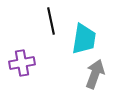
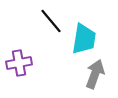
black line: rotated 28 degrees counterclockwise
purple cross: moved 3 px left
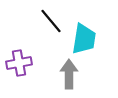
gray arrow: moved 26 px left; rotated 20 degrees counterclockwise
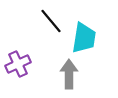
cyan trapezoid: moved 1 px up
purple cross: moved 1 px left, 1 px down; rotated 15 degrees counterclockwise
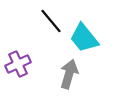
cyan trapezoid: rotated 132 degrees clockwise
gray arrow: rotated 16 degrees clockwise
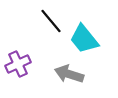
cyan trapezoid: moved 1 px down
gray arrow: rotated 88 degrees counterclockwise
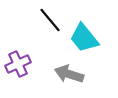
black line: moved 1 px left, 1 px up
cyan trapezoid: moved 1 px up
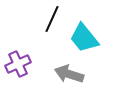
black line: moved 2 px right, 1 px up; rotated 64 degrees clockwise
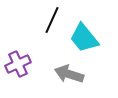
black line: moved 1 px down
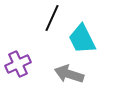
black line: moved 2 px up
cyan trapezoid: moved 2 px left, 1 px down; rotated 12 degrees clockwise
